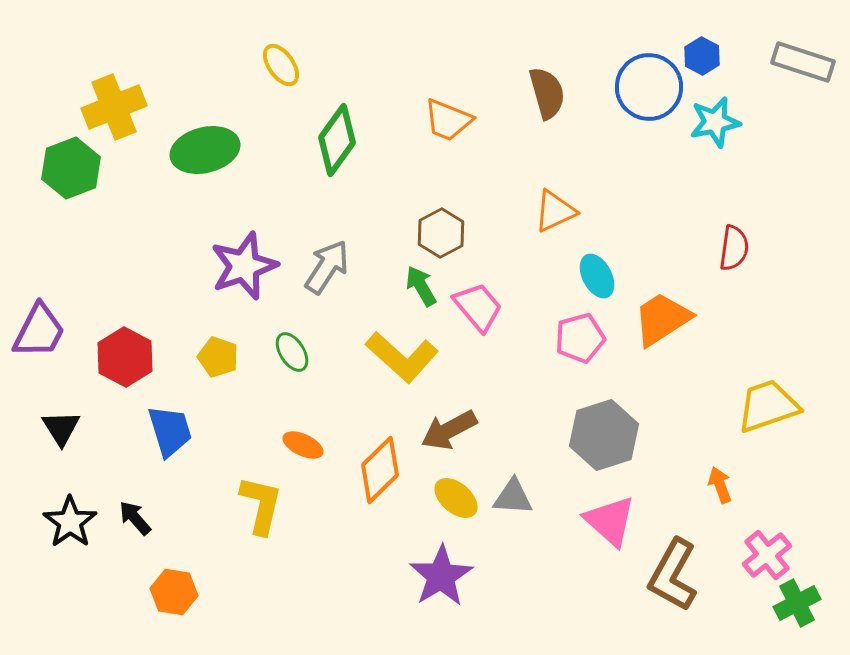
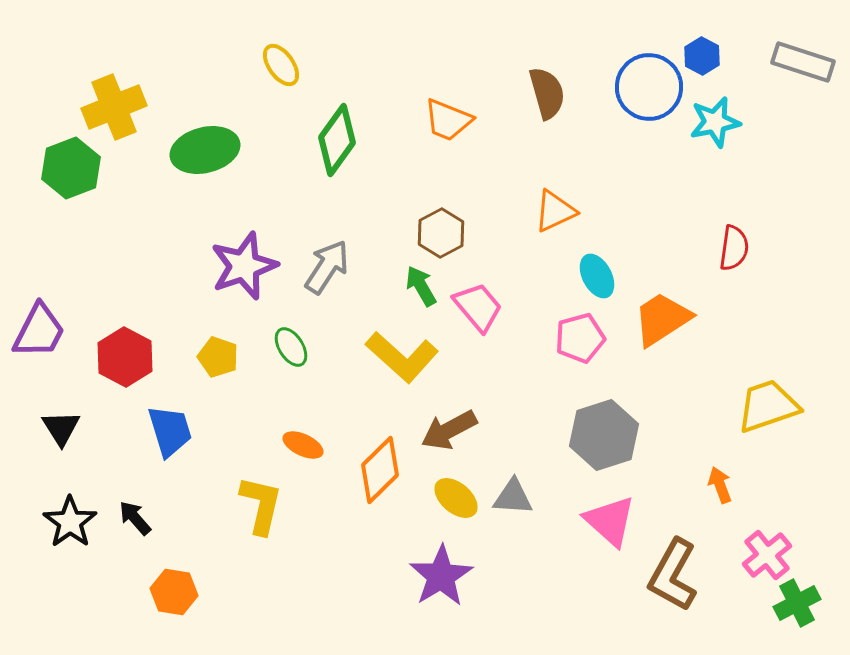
green ellipse at (292, 352): moved 1 px left, 5 px up
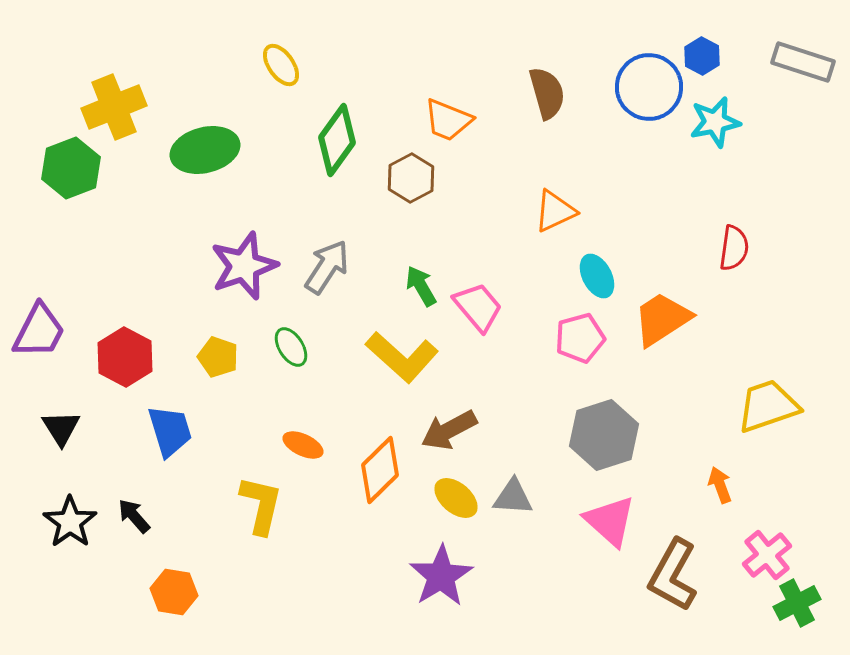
brown hexagon at (441, 233): moved 30 px left, 55 px up
black arrow at (135, 518): moved 1 px left, 2 px up
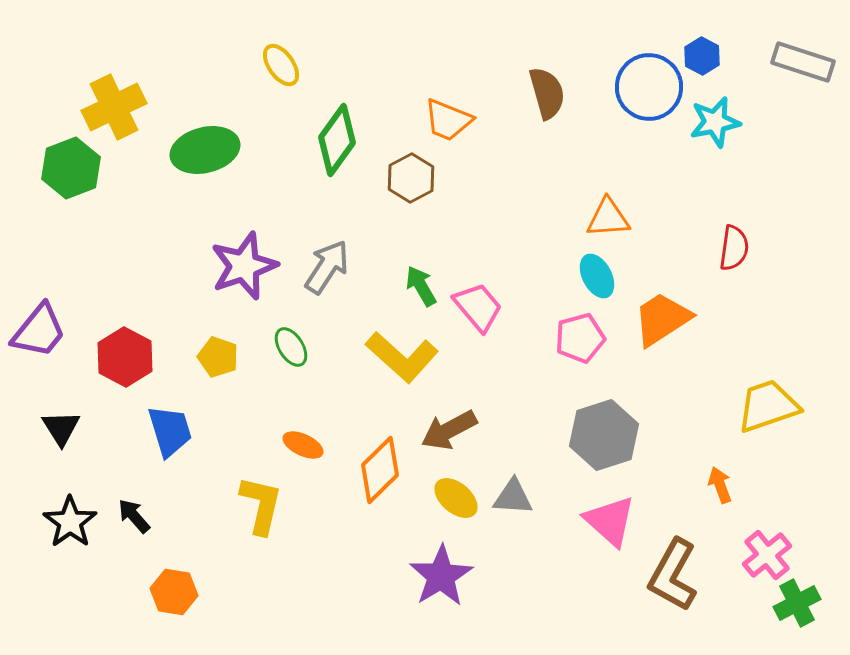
yellow cross at (114, 107): rotated 4 degrees counterclockwise
orange triangle at (555, 211): moved 53 px right, 7 px down; rotated 21 degrees clockwise
purple trapezoid at (39, 331): rotated 12 degrees clockwise
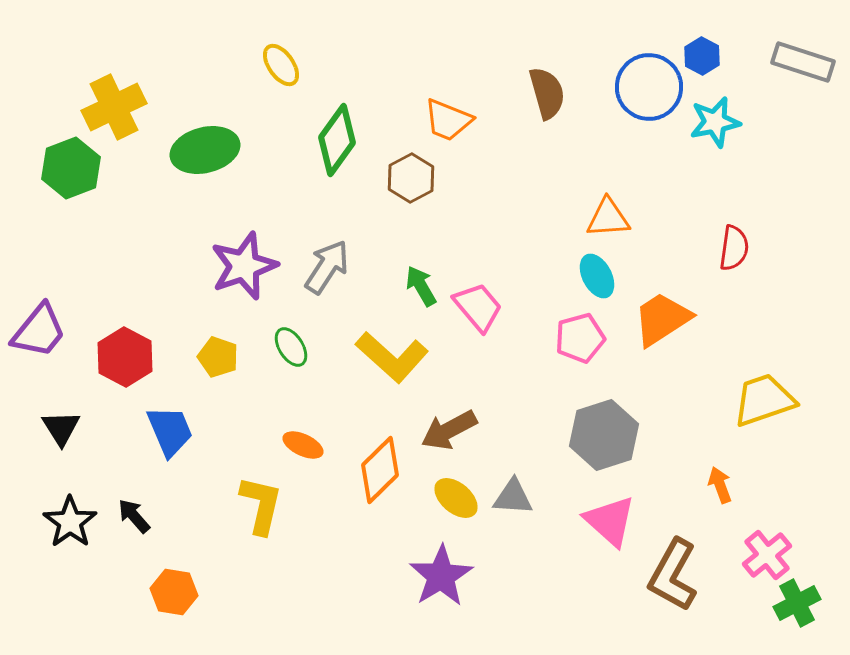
yellow L-shape at (402, 357): moved 10 px left
yellow trapezoid at (768, 406): moved 4 px left, 6 px up
blue trapezoid at (170, 431): rotated 6 degrees counterclockwise
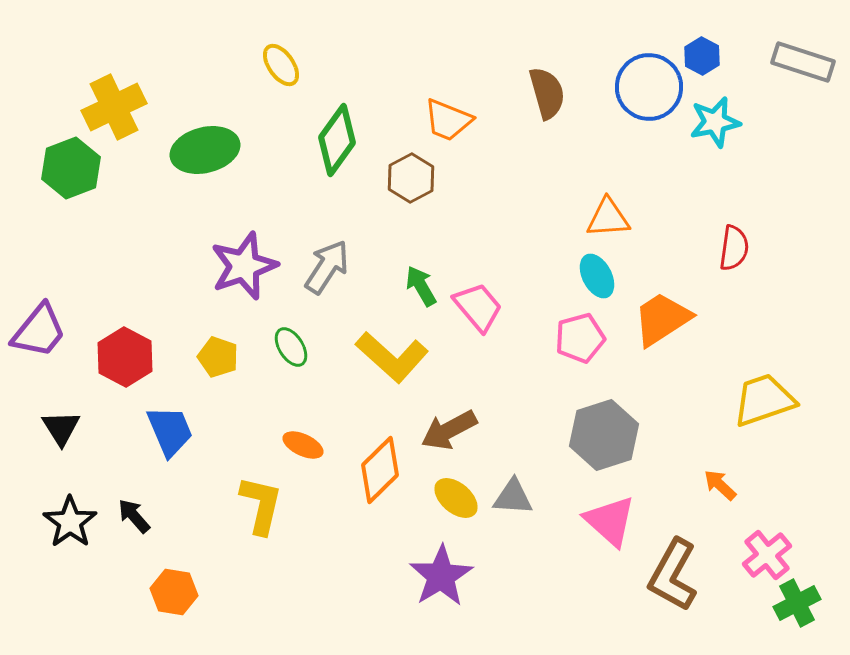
orange arrow at (720, 485): rotated 27 degrees counterclockwise
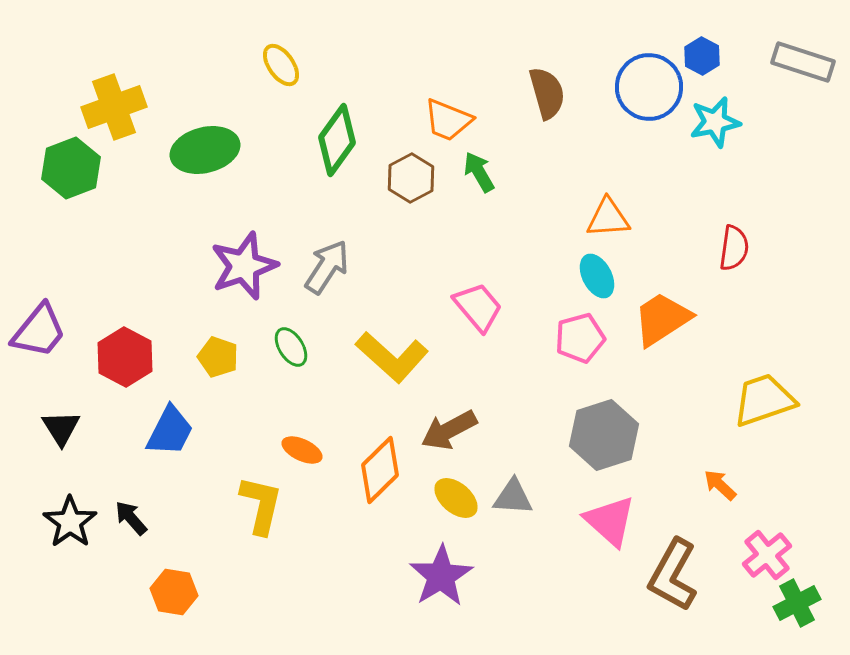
yellow cross at (114, 107): rotated 6 degrees clockwise
green arrow at (421, 286): moved 58 px right, 114 px up
blue trapezoid at (170, 431): rotated 50 degrees clockwise
orange ellipse at (303, 445): moved 1 px left, 5 px down
black arrow at (134, 516): moved 3 px left, 2 px down
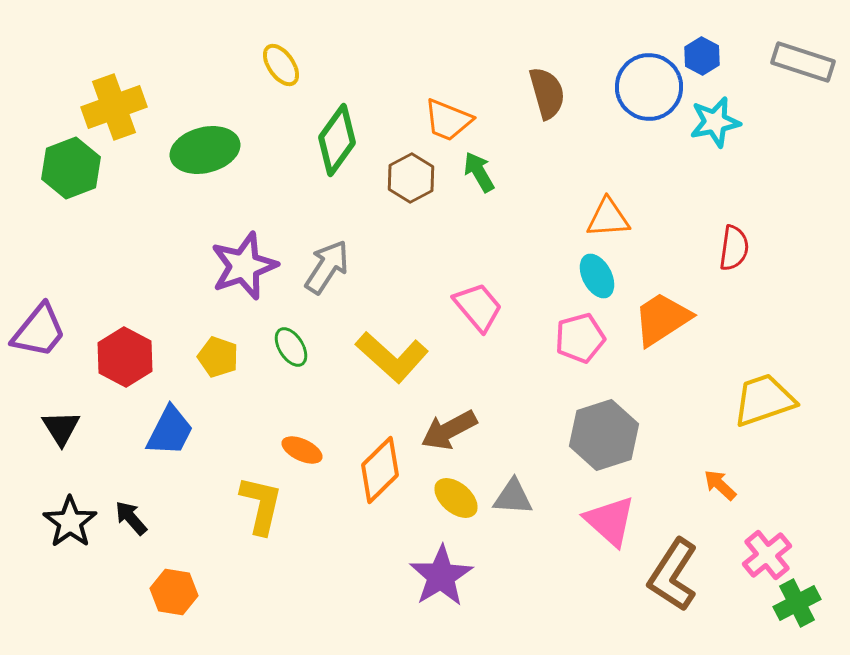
brown L-shape at (673, 575): rotated 4 degrees clockwise
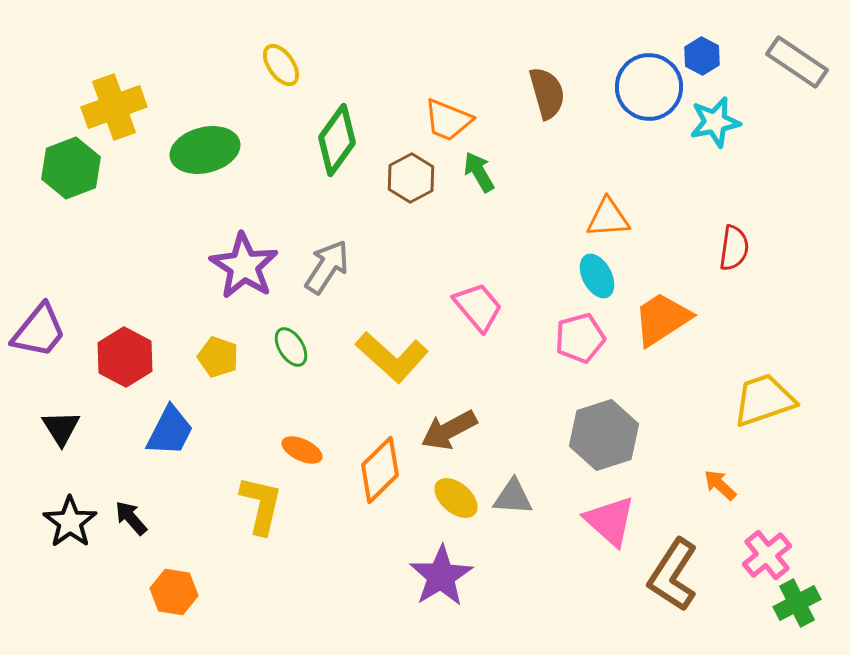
gray rectangle at (803, 62): moved 6 px left; rotated 16 degrees clockwise
purple star at (244, 266): rotated 20 degrees counterclockwise
